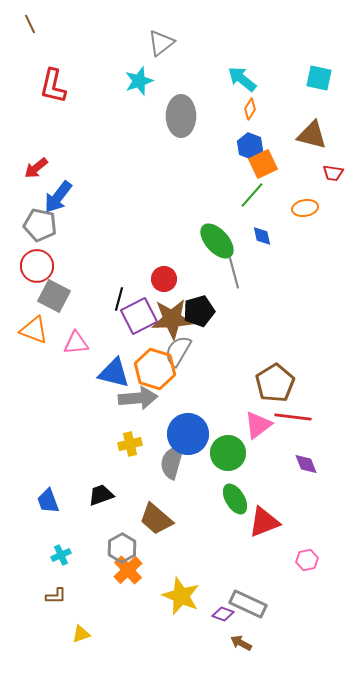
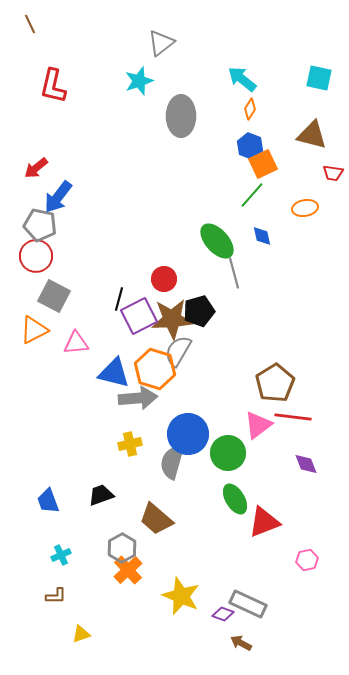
red circle at (37, 266): moved 1 px left, 10 px up
orange triangle at (34, 330): rotated 48 degrees counterclockwise
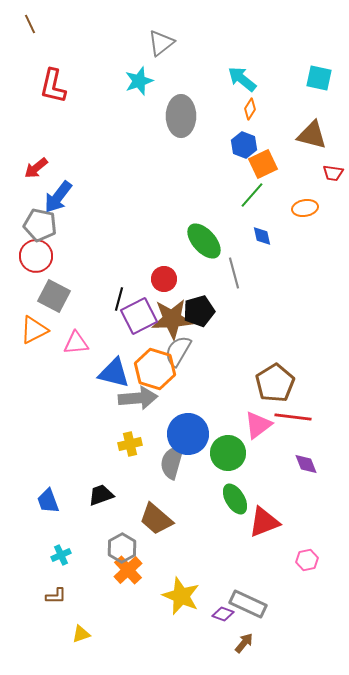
blue hexagon at (250, 146): moved 6 px left, 1 px up
green ellipse at (217, 241): moved 13 px left
brown arrow at (241, 643): moved 3 px right; rotated 100 degrees clockwise
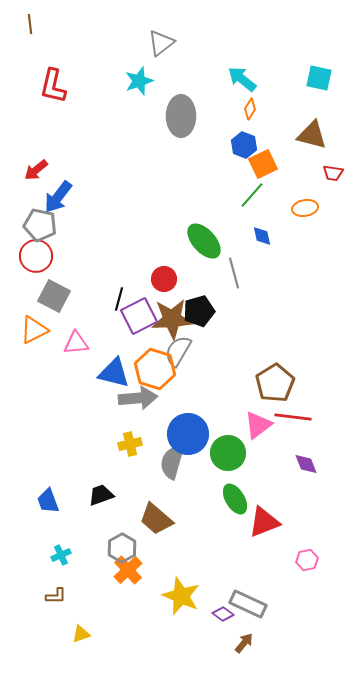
brown line at (30, 24): rotated 18 degrees clockwise
red arrow at (36, 168): moved 2 px down
purple diamond at (223, 614): rotated 15 degrees clockwise
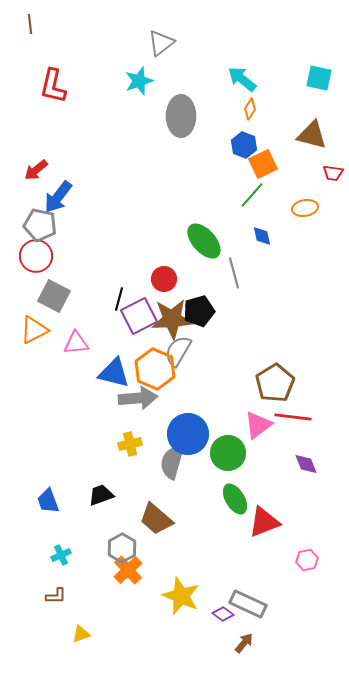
orange hexagon at (155, 369): rotated 6 degrees clockwise
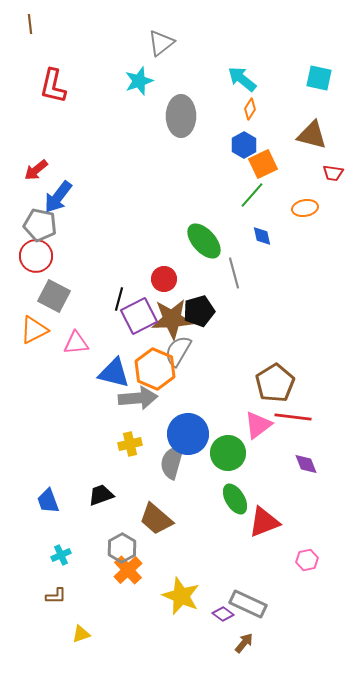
blue hexagon at (244, 145): rotated 10 degrees clockwise
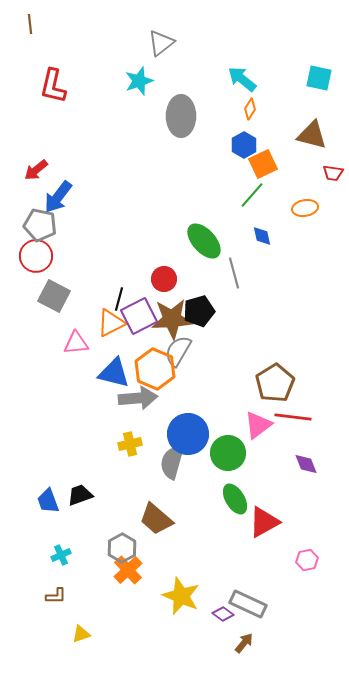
orange triangle at (34, 330): moved 77 px right, 7 px up
black trapezoid at (101, 495): moved 21 px left
red triangle at (264, 522): rotated 8 degrees counterclockwise
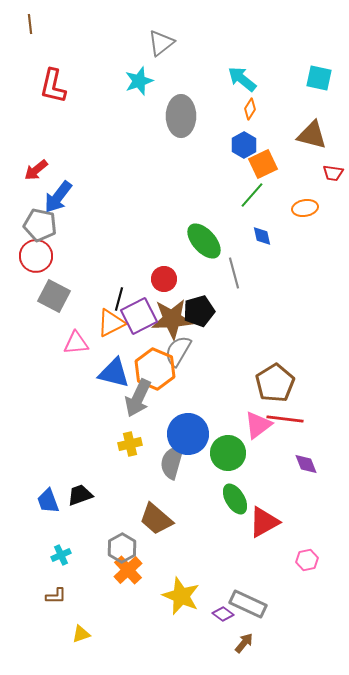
gray arrow at (138, 398): rotated 120 degrees clockwise
red line at (293, 417): moved 8 px left, 2 px down
